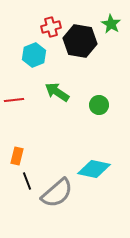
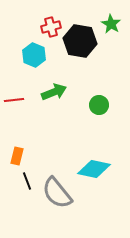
cyan hexagon: rotated 15 degrees counterclockwise
green arrow: moved 3 px left; rotated 125 degrees clockwise
gray semicircle: rotated 92 degrees clockwise
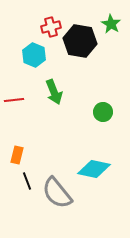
green arrow: rotated 90 degrees clockwise
green circle: moved 4 px right, 7 px down
orange rectangle: moved 1 px up
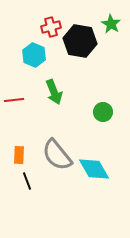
orange rectangle: moved 2 px right; rotated 12 degrees counterclockwise
cyan diamond: rotated 48 degrees clockwise
gray semicircle: moved 38 px up
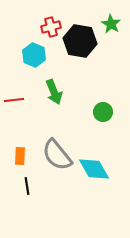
orange rectangle: moved 1 px right, 1 px down
black line: moved 5 px down; rotated 12 degrees clockwise
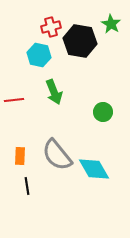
cyan hexagon: moved 5 px right; rotated 10 degrees counterclockwise
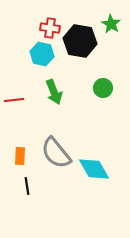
red cross: moved 1 px left, 1 px down; rotated 24 degrees clockwise
cyan hexagon: moved 3 px right, 1 px up
green circle: moved 24 px up
gray semicircle: moved 1 px left, 2 px up
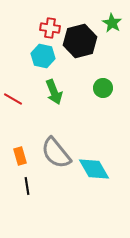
green star: moved 1 px right, 1 px up
black hexagon: rotated 24 degrees counterclockwise
cyan hexagon: moved 1 px right, 2 px down
red line: moved 1 px left, 1 px up; rotated 36 degrees clockwise
orange rectangle: rotated 18 degrees counterclockwise
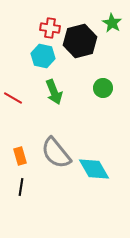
red line: moved 1 px up
black line: moved 6 px left, 1 px down; rotated 18 degrees clockwise
